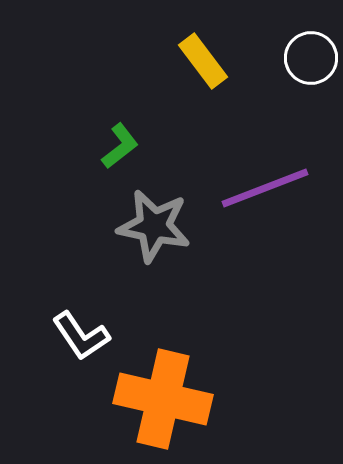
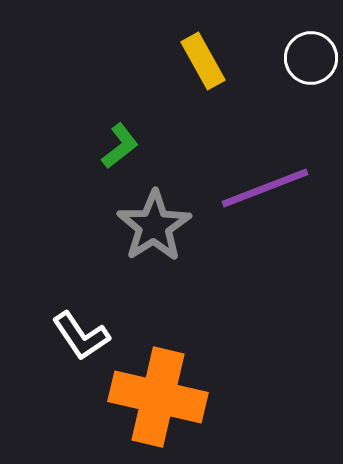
yellow rectangle: rotated 8 degrees clockwise
gray star: rotated 28 degrees clockwise
orange cross: moved 5 px left, 2 px up
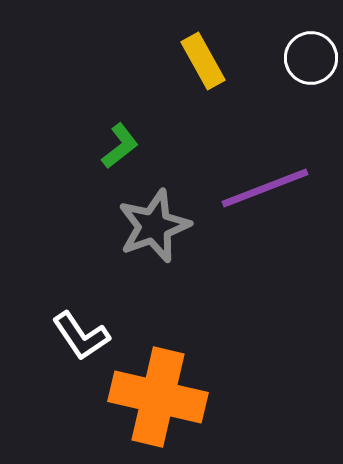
gray star: rotated 12 degrees clockwise
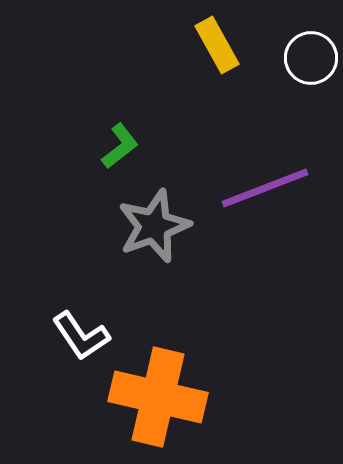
yellow rectangle: moved 14 px right, 16 px up
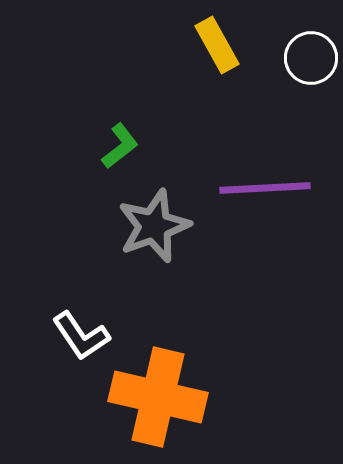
purple line: rotated 18 degrees clockwise
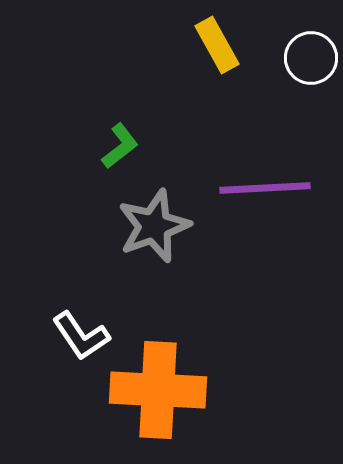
orange cross: moved 7 px up; rotated 10 degrees counterclockwise
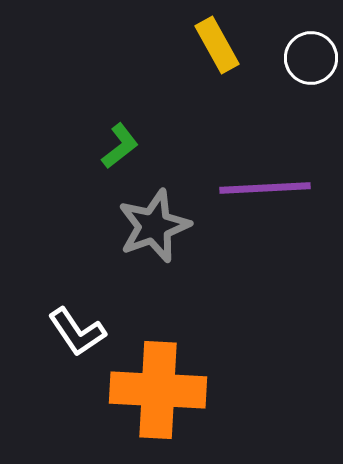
white L-shape: moved 4 px left, 4 px up
